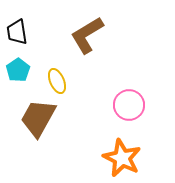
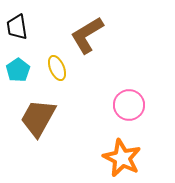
black trapezoid: moved 5 px up
yellow ellipse: moved 13 px up
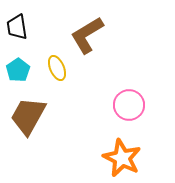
brown trapezoid: moved 10 px left, 2 px up
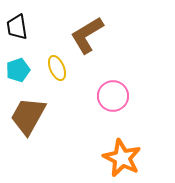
cyan pentagon: rotated 15 degrees clockwise
pink circle: moved 16 px left, 9 px up
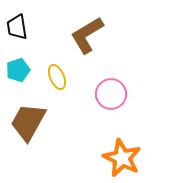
yellow ellipse: moved 9 px down
pink circle: moved 2 px left, 2 px up
brown trapezoid: moved 6 px down
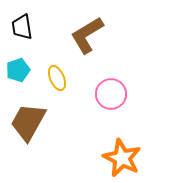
black trapezoid: moved 5 px right
yellow ellipse: moved 1 px down
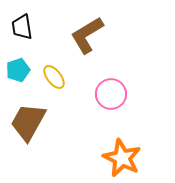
yellow ellipse: moved 3 px left, 1 px up; rotated 15 degrees counterclockwise
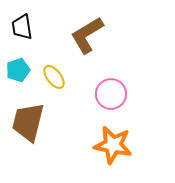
brown trapezoid: rotated 15 degrees counterclockwise
orange star: moved 9 px left, 13 px up; rotated 15 degrees counterclockwise
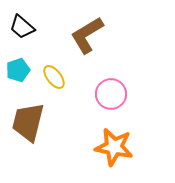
black trapezoid: rotated 40 degrees counterclockwise
orange star: moved 1 px right, 2 px down
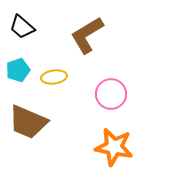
yellow ellipse: rotated 60 degrees counterclockwise
brown trapezoid: rotated 81 degrees counterclockwise
